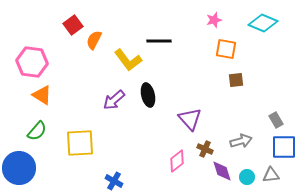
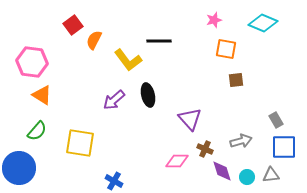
yellow square: rotated 12 degrees clockwise
pink diamond: rotated 40 degrees clockwise
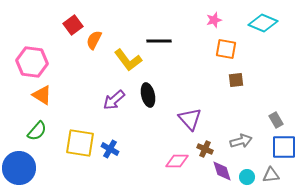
blue cross: moved 4 px left, 32 px up
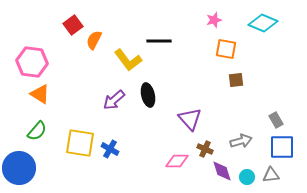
orange triangle: moved 2 px left, 1 px up
blue square: moved 2 px left
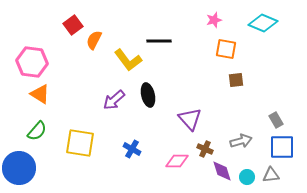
blue cross: moved 22 px right
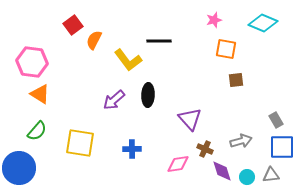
black ellipse: rotated 15 degrees clockwise
blue cross: rotated 30 degrees counterclockwise
pink diamond: moved 1 px right, 3 px down; rotated 10 degrees counterclockwise
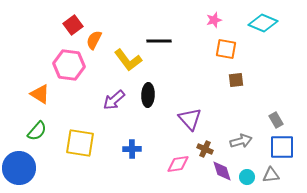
pink hexagon: moved 37 px right, 3 px down
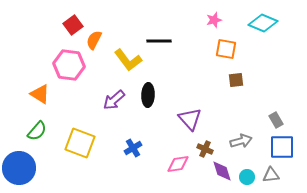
yellow square: rotated 12 degrees clockwise
blue cross: moved 1 px right, 1 px up; rotated 30 degrees counterclockwise
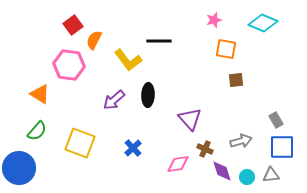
blue cross: rotated 12 degrees counterclockwise
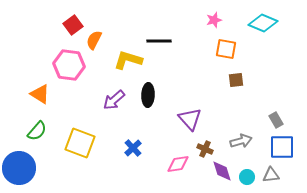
yellow L-shape: rotated 144 degrees clockwise
